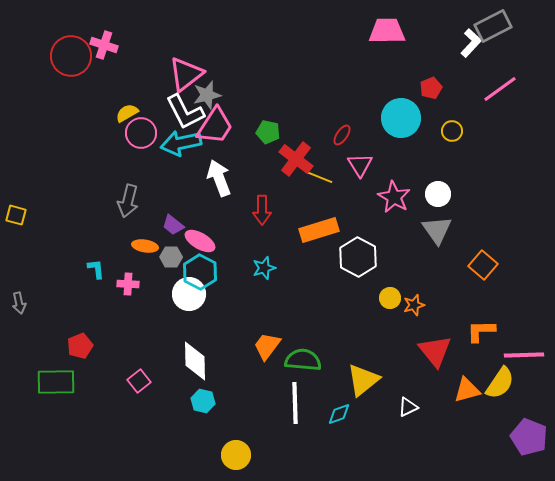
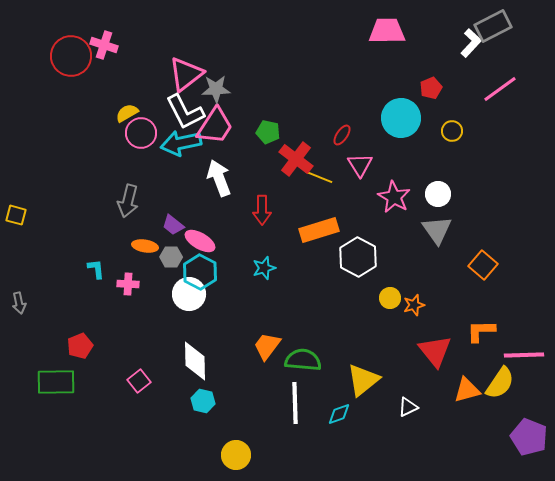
gray star at (207, 95): moved 9 px right, 6 px up; rotated 12 degrees clockwise
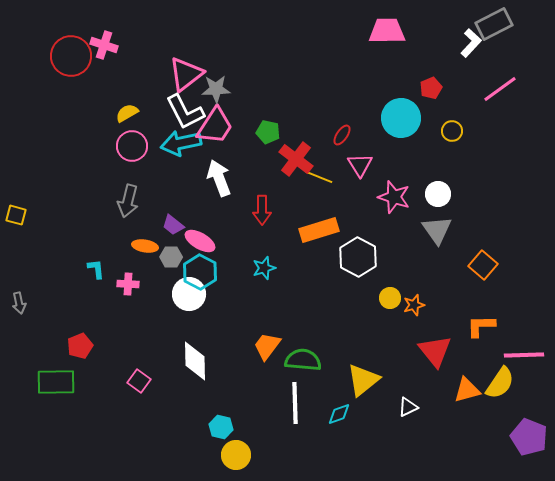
gray rectangle at (493, 26): moved 1 px right, 2 px up
pink circle at (141, 133): moved 9 px left, 13 px down
pink star at (394, 197): rotated 12 degrees counterclockwise
orange L-shape at (481, 331): moved 5 px up
pink square at (139, 381): rotated 15 degrees counterclockwise
cyan hexagon at (203, 401): moved 18 px right, 26 px down
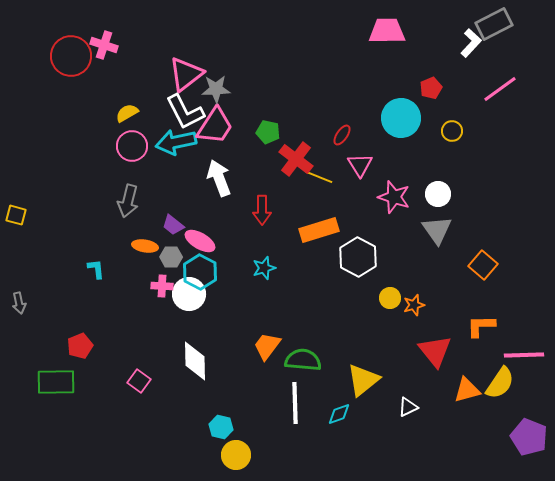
cyan arrow at (181, 143): moved 5 px left, 1 px up
pink cross at (128, 284): moved 34 px right, 2 px down
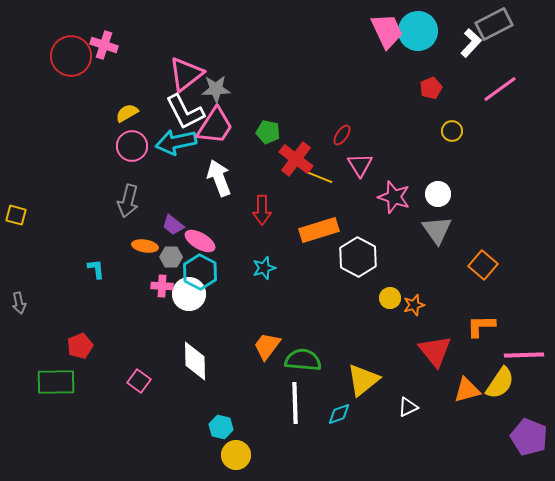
pink trapezoid at (387, 31): rotated 66 degrees clockwise
cyan circle at (401, 118): moved 17 px right, 87 px up
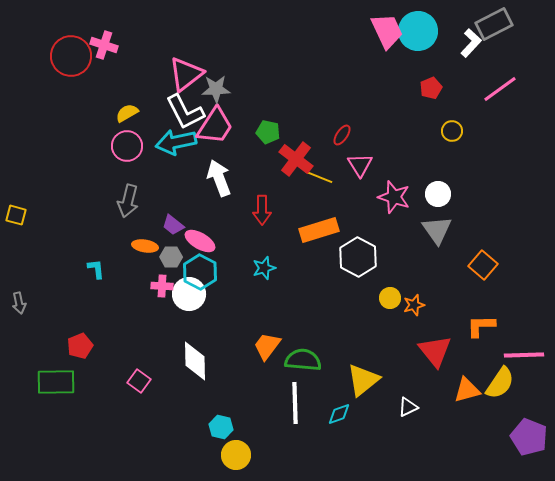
pink circle at (132, 146): moved 5 px left
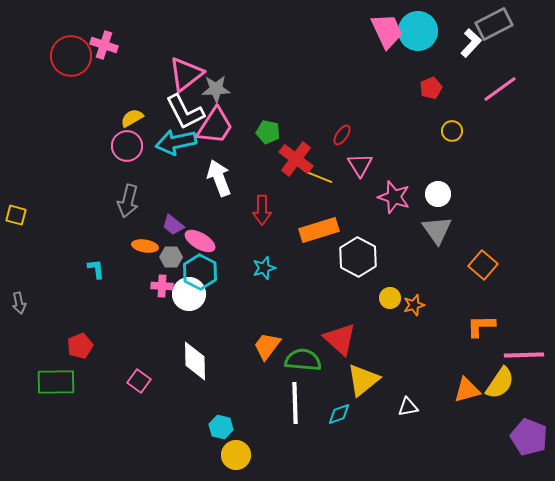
yellow semicircle at (127, 113): moved 5 px right, 5 px down
red triangle at (435, 351): moved 95 px left, 12 px up; rotated 9 degrees counterclockwise
white triangle at (408, 407): rotated 15 degrees clockwise
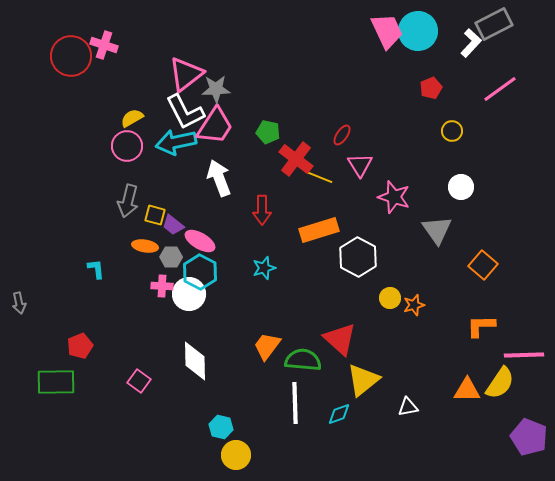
white circle at (438, 194): moved 23 px right, 7 px up
yellow square at (16, 215): moved 139 px right
orange triangle at (467, 390): rotated 16 degrees clockwise
